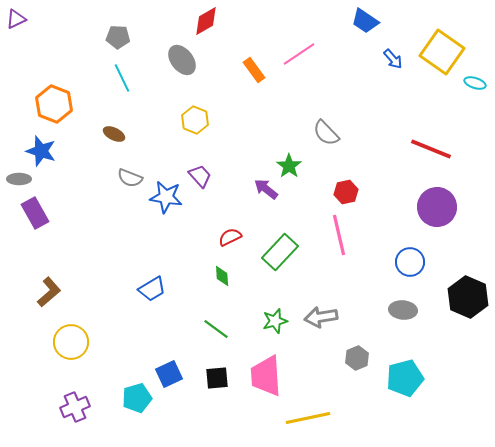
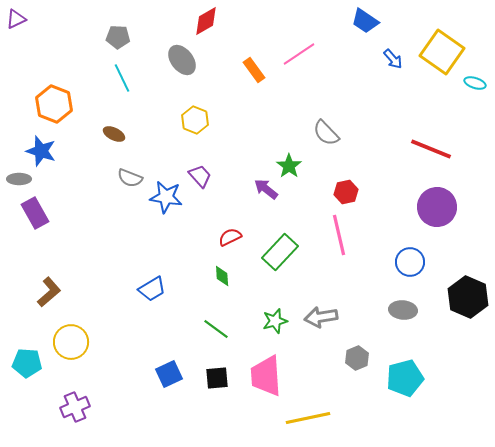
cyan pentagon at (137, 398): moved 110 px left, 35 px up; rotated 20 degrees clockwise
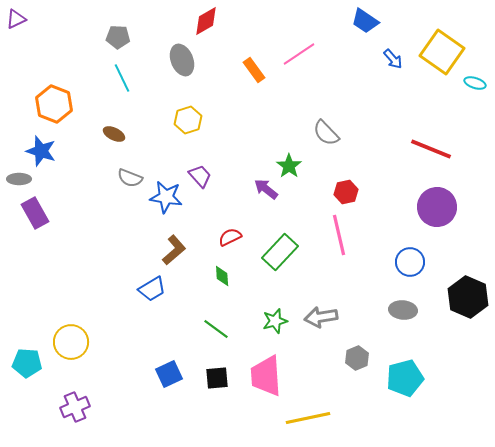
gray ellipse at (182, 60): rotated 16 degrees clockwise
yellow hexagon at (195, 120): moved 7 px left; rotated 20 degrees clockwise
brown L-shape at (49, 292): moved 125 px right, 42 px up
